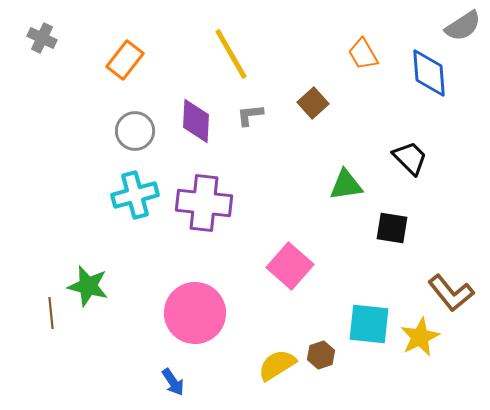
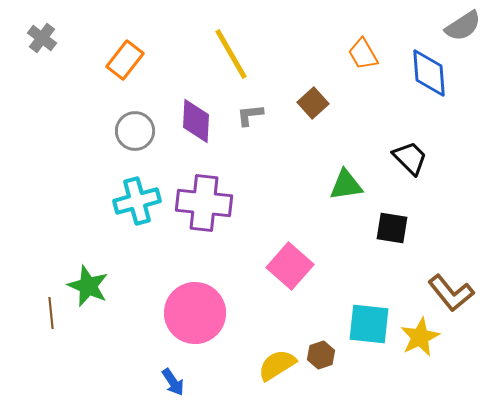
gray cross: rotated 12 degrees clockwise
cyan cross: moved 2 px right, 6 px down
green star: rotated 9 degrees clockwise
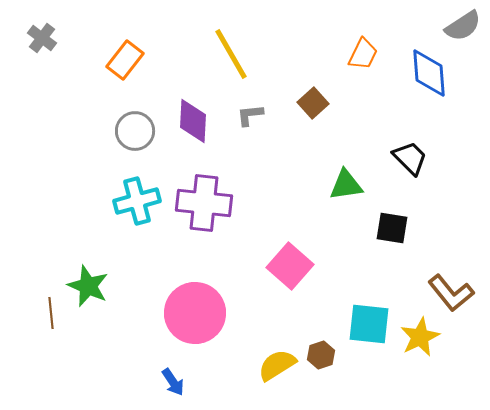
orange trapezoid: rotated 124 degrees counterclockwise
purple diamond: moved 3 px left
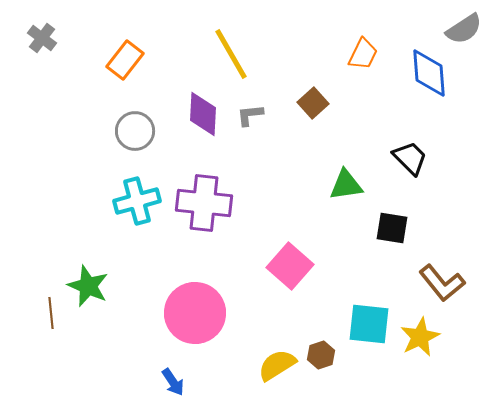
gray semicircle: moved 1 px right, 3 px down
purple diamond: moved 10 px right, 7 px up
brown L-shape: moved 9 px left, 10 px up
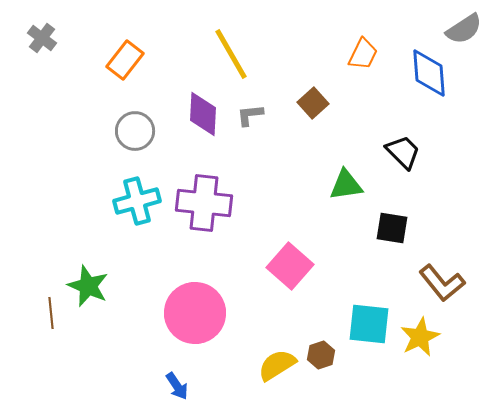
black trapezoid: moved 7 px left, 6 px up
blue arrow: moved 4 px right, 4 px down
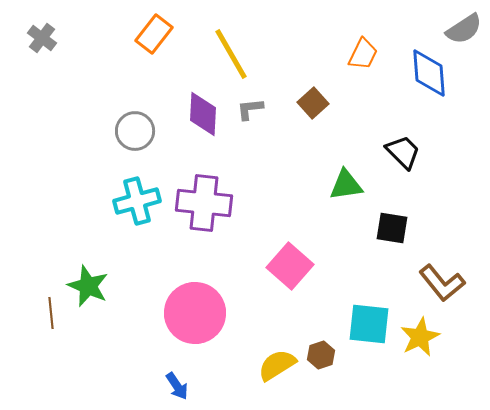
orange rectangle: moved 29 px right, 26 px up
gray L-shape: moved 6 px up
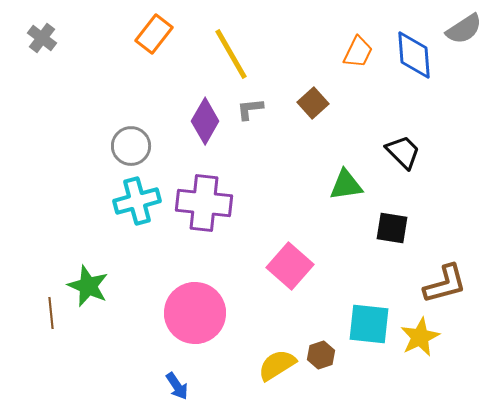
orange trapezoid: moved 5 px left, 2 px up
blue diamond: moved 15 px left, 18 px up
purple diamond: moved 2 px right, 7 px down; rotated 27 degrees clockwise
gray circle: moved 4 px left, 15 px down
brown L-shape: moved 3 px right, 1 px down; rotated 66 degrees counterclockwise
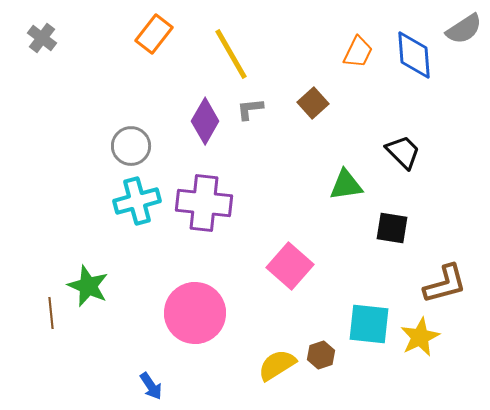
blue arrow: moved 26 px left
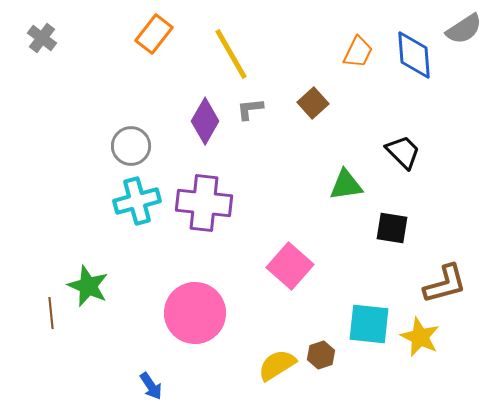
yellow star: rotated 21 degrees counterclockwise
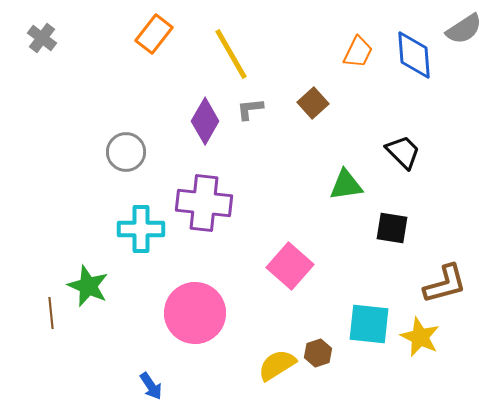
gray circle: moved 5 px left, 6 px down
cyan cross: moved 4 px right, 28 px down; rotated 15 degrees clockwise
brown hexagon: moved 3 px left, 2 px up
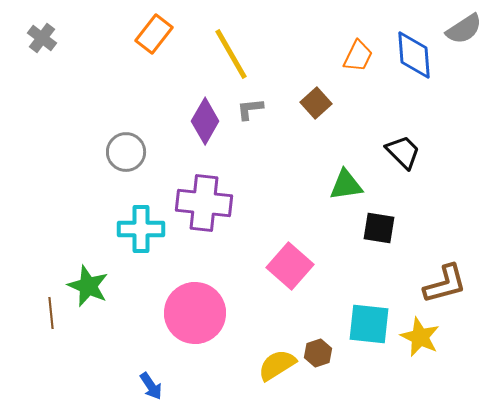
orange trapezoid: moved 4 px down
brown square: moved 3 px right
black square: moved 13 px left
